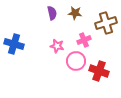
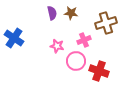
brown star: moved 4 px left
blue cross: moved 6 px up; rotated 18 degrees clockwise
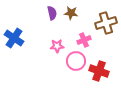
pink star: rotated 16 degrees counterclockwise
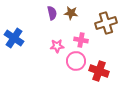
pink cross: moved 3 px left; rotated 32 degrees clockwise
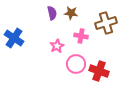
pink cross: moved 4 px up
pink star: rotated 24 degrees counterclockwise
pink circle: moved 3 px down
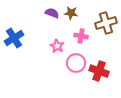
purple semicircle: rotated 56 degrees counterclockwise
blue cross: rotated 24 degrees clockwise
pink star: rotated 16 degrees counterclockwise
pink circle: moved 1 px up
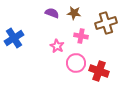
brown star: moved 3 px right
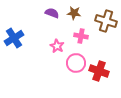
brown cross: moved 2 px up; rotated 35 degrees clockwise
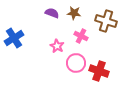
pink cross: rotated 16 degrees clockwise
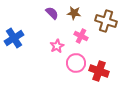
purple semicircle: rotated 24 degrees clockwise
pink star: rotated 16 degrees clockwise
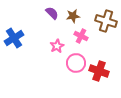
brown star: moved 1 px left, 3 px down; rotated 16 degrees counterclockwise
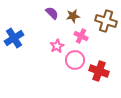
pink circle: moved 1 px left, 3 px up
